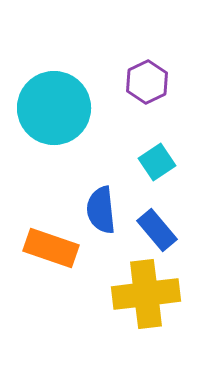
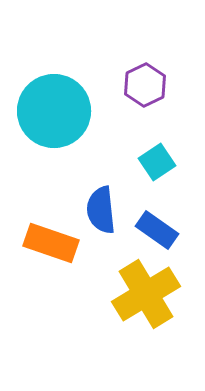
purple hexagon: moved 2 px left, 3 px down
cyan circle: moved 3 px down
blue rectangle: rotated 15 degrees counterclockwise
orange rectangle: moved 5 px up
yellow cross: rotated 24 degrees counterclockwise
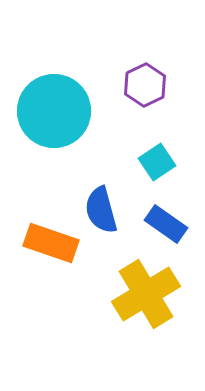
blue semicircle: rotated 9 degrees counterclockwise
blue rectangle: moved 9 px right, 6 px up
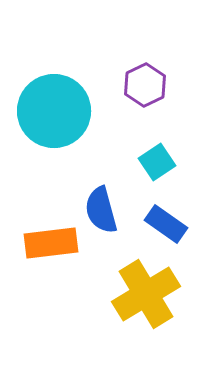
orange rectangle: rotated 26 degrees counterclockwise
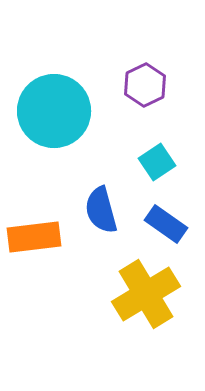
orange rectangle: moved 17 px left, 6 px up
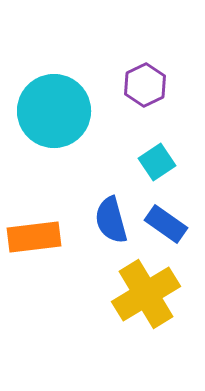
blue semicircle: moved 10 px right, 10 px down
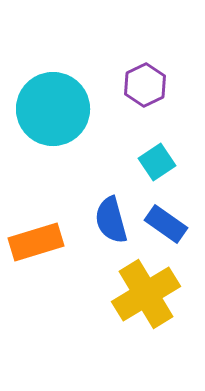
cyan circle: moved 1 px left, 2 px up
orange rectangle: moved 2 px right, 5 px down; rotated 10 degrees counterclockwise
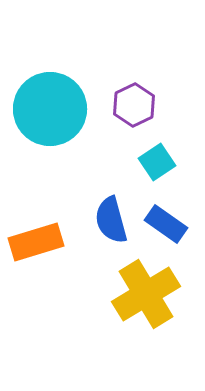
purple hexagon: moved 11 px left, 20 px down
cyan circle: moved 3 px left
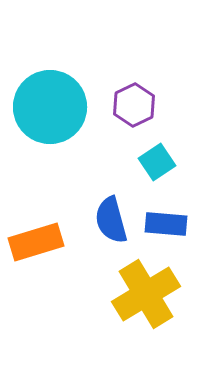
cyan circle: moved 2 px up
blue rectangle: rotated 30 degrees counterclockwise
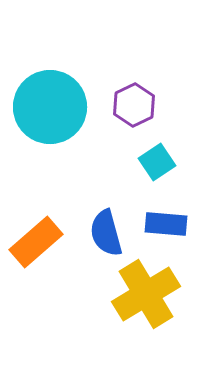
blue semicircle: moved 5 px left, 13 px down
orange rectangle: rotated 24 degrees counterclockwise
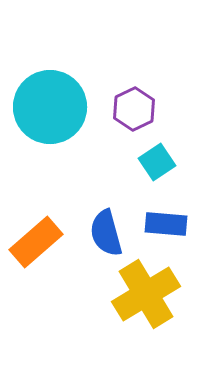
purple hexagon: moved 4 px down
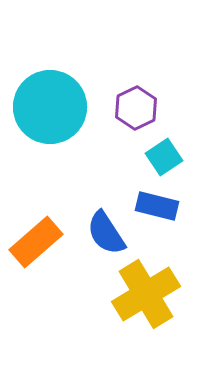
purple hexagon: moved 2 px right, 1 px up
cyan square: moved 7 px right, 5 px up
blue rectangle: moved 9 px left, 18 px up; rotated 9 degrees clockwise
blue semicircle: rotated 18 degrees counterclockwise
